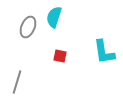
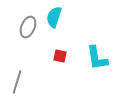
cyan L-shape: moved 7 px left, 6 px down
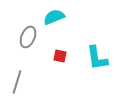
cyan semicircle: rotated 50 degrees clockwise
gray ellipse: moved 10 px down
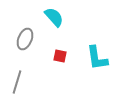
cyan semicircle: rotated 70 degrees clockwise
gray ellipse: moved 3 px left, 2 px down
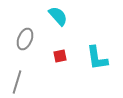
cyan semicircle: moved 4 px right, 1 px up
red square: rotated 24 degrees counterclockwise
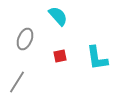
gray line: rotated 15 degrees clockwise
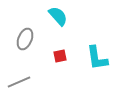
gray line: moved 2 px right; rotated 35 degrees clockwise
